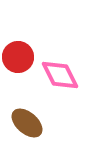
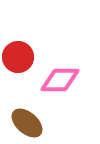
pink diamond: moved 5 px down; rotated 63 degrees counterclockwise
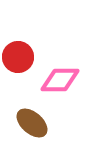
brown ellipse: moved 5 px right
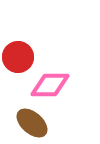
pink diamond: moved 10 px left, 5 px down
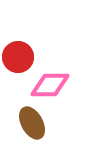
brown ellipse: rotated 20 degrees clockwise
